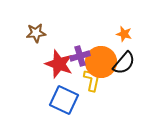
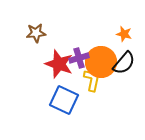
purple cross: moved 1 px left, 2 px down
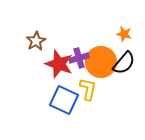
brown star: moved 8 px down; rotated 24 degrees counterclockwise
yellow L-shape: moved 4 px left, 9 px down
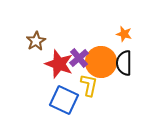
purple cross: rotated 24 degrees counterclockwise
black semicircle: rotated 140 degrees clockwise
yellow L-shape: moved 1 px right, 4 px up
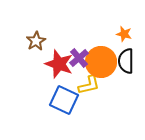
black semicircle: moved 2 px right, 2 px up
yellow L-shape: rotated 65 degrees clockwise
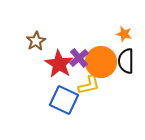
red star: rotated 12 degrees clockwise
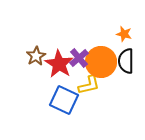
brown star: moved 15 px down
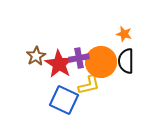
purple cross: rotated 30 degrees clockwise
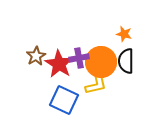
yellow L-shape: moved 7 px right
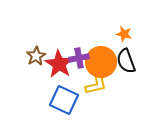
black semicircle: rotated 20 degrees counterclockwise
